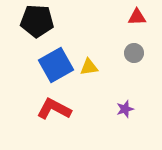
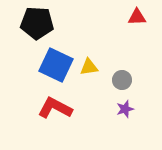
black pentagon: moved 2 px down
gray circle: moved 12 px left, 27 px down
blue square: rotated 36 degrees counterclockwise
red L-shape: moved 1 px right, 1 px up
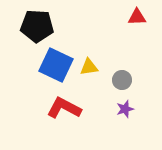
black pentagon: moved 3 px down
red L-shape: moved 9 px right
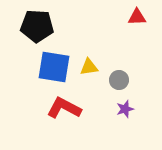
blue square: moved 2 px left, 2 px down; rotated 16 degrees counterclockwise
gray circle: moved 3 px left
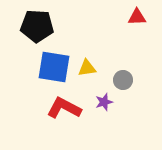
yellow triangle: moved 2 px left, 1 px down
gray circle: moved 4 px right
purple star: moved 21 px left, 7 px up
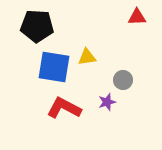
yellow triangle: moved 11 px up
purple star: moved 3 px right
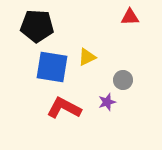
red triangle: moved 7 px left
yellow triangle: rotated 18 degrees counterclockwise
blue square: moved 2 px left
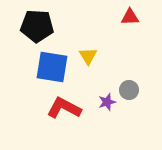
yellow triangle: moved 1 px right, 1 px up; rotated 36 degrees counterclockwise
gray circle: moved 6 px right, 10 px down
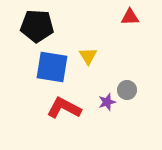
gray circle: moved 2 px left
